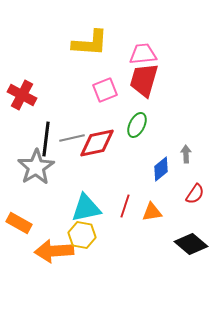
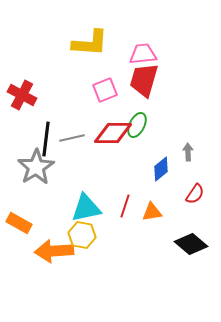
red diamond: moved 16 px right, 10 px up; rotated 12 degrees clockwise
gray arrow: moved 2 px right, 2 px up
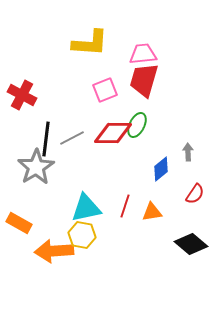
gray line: rotated 15 degrees counterclockwise
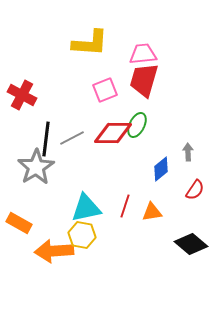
red semicircle: moved 4 px up
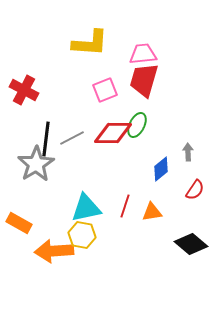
red cross: moved 2 px right, 5 px up
gray star: moved 3 px up
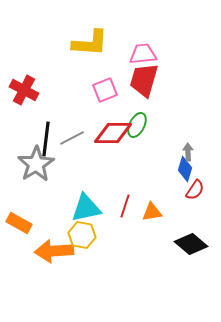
blue diamond: moved 24 px right; rotated 35 degrees counterclockwise
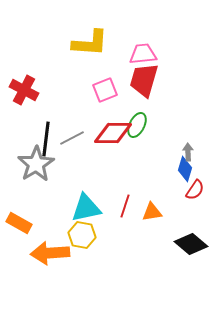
orange arrow: moved 4 px left, 2 px down
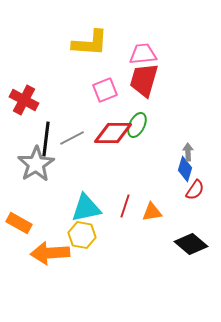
red cross: moved 10 px down
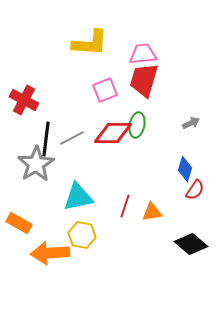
green ellipse: rotated 15 degrees counterclockwise
gray arrow: moved 3 px right, 29 px up; rotated 66 degrees clockwise
cyan triangle: moved 8 px left, 11 px up
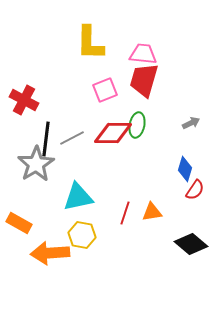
yellow L-shape: rotated 87 degrees clockwise
pink trapezoid: rotated 12 degrees clockwise
red line: moved 7 px down
